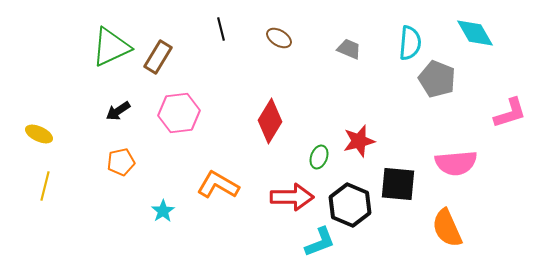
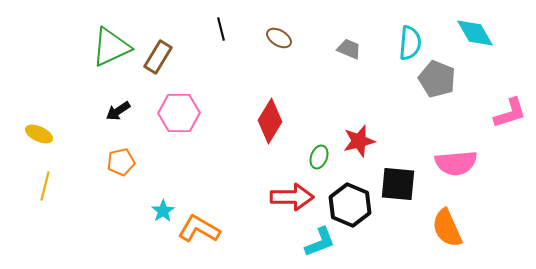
pink hexagon: rotated 6 degrees clockwise
orange L-shape: moved 19 px left, 44 px down
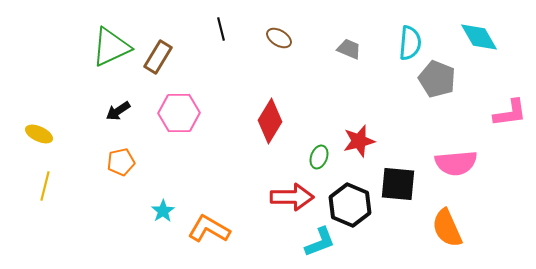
cyan diamond: moved 4 px right, 4 px down
pink L-shape: rotated 9 degrees clockwise
orange L-shape: moved 10 px right
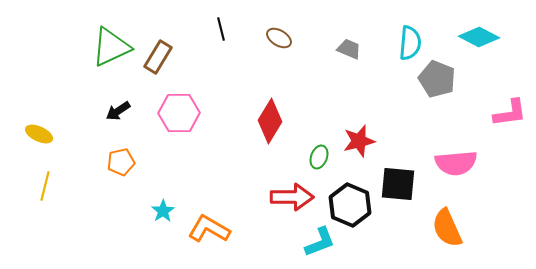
cyan diamond: rotated 33 degrees counterclockwise
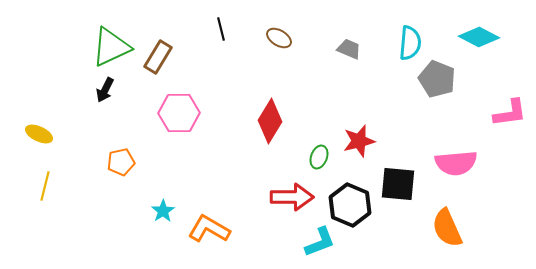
black arrow: moved 13 px left, 21 px up; rotated 30 degrees counterclockwise
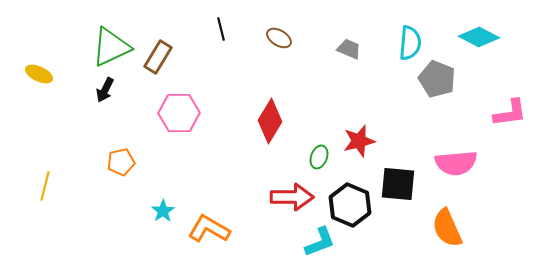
yellow ellipse: moved 60 px up
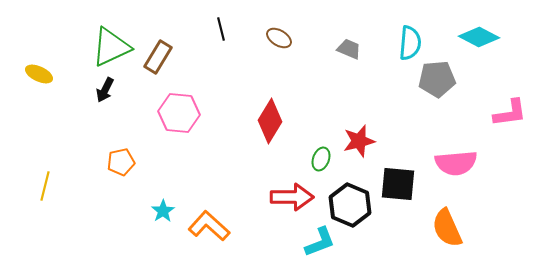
gray pentagon: rotated 27 degrees counterclockwise
pink hexagon: rotated 6 degrees clockwise
green ellipse: moved 2 px right, 2 px down
orange L-shape: moved 3 px up; rotated 12 degrees clockwise
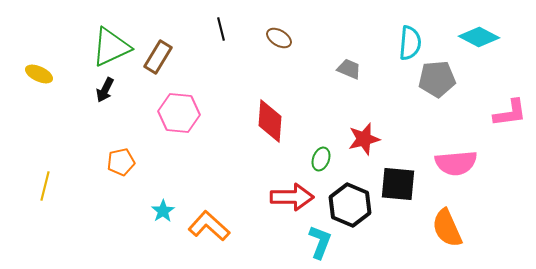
gray trapezoid: moved 20 px down
red diamond: rotated 27 degrees counterclockwise
red star: moved 5 px right, 2 px up
cyan L-shape: rotated 48 degrees counterclockwise
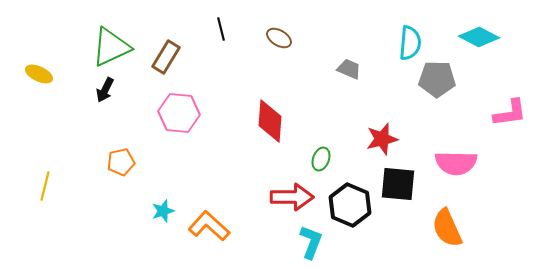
brown rectangle: moved 8 px right
gray pentagon: rotated 6 degrees clockwise
red star: moved 18 px right
pink semicircle: rotated 6 degrees clockwise
cyan star: rotated 15 degrees clockwise
cyan L-shape: moved 9 px left
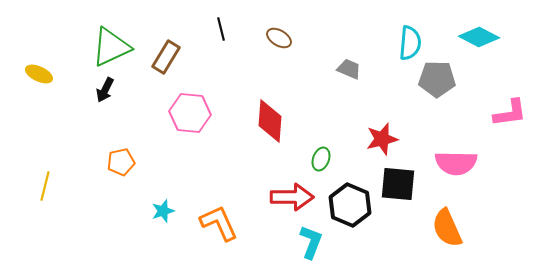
pink hexagon: moved 11 px right
orange L-shape: moved 10 px right, 3 px up; rotated 24 degrees clockwise
